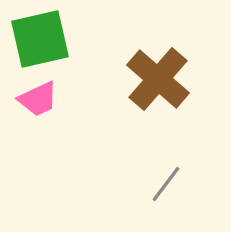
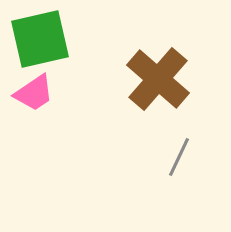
pink trapezoid: moved 4 px left, 6 px up; rotated 9 degrees counterclockwise
gray line: moved 13 px right, 27 px up; rotated 12 degrees counterclockwise
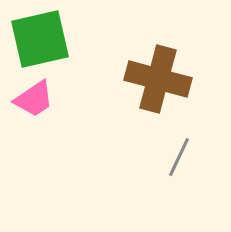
brown cross: rotated 26 degrees counterclockwise
pink trapezoid: moved 6 px down
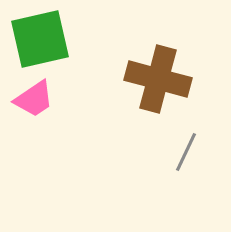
gray line: moved 7 px right, 5 px up
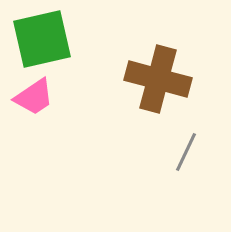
green square: moved 2 px right
pink trapezoid: moved 2 px up
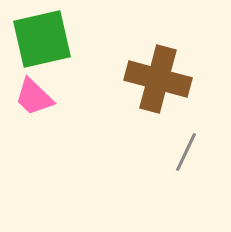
pink trapezoid: rotated 78 degrees clockwise
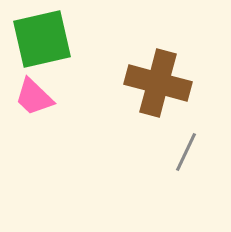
brown cross: moved 4 px down
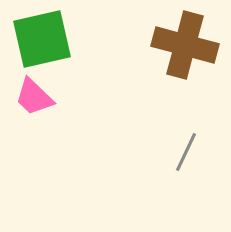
brown cross: moved 27 px right, 38 px up
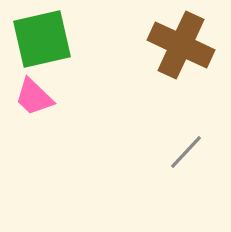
brown cross: moved 4 px left; rotated 10 degrees clockwise
gray line: rotated 18 degrees clockwise
